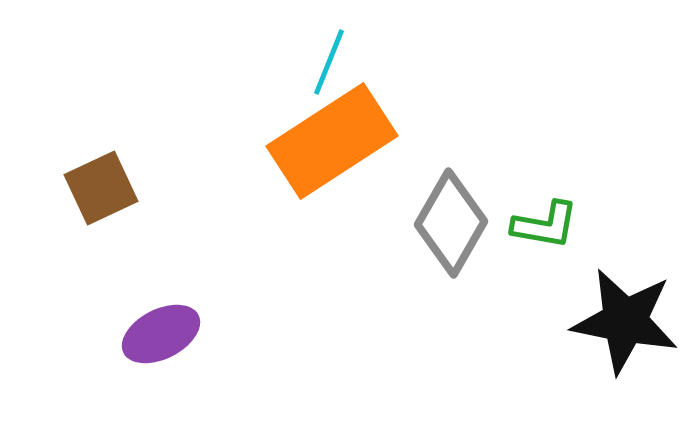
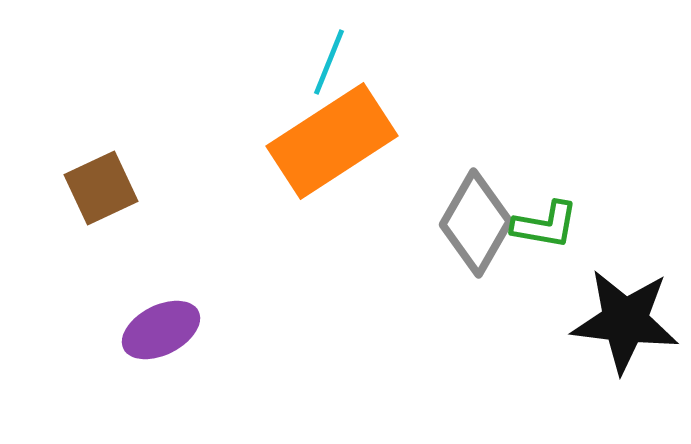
gray diamond: moved 25 px right
black star: rotated 4 degrees counterclockwise
purple ellipse: moved 4 px up
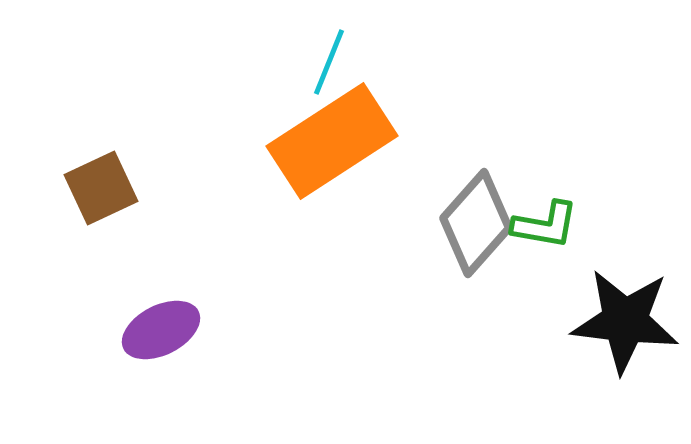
gray diamond: rotated 12 degrees clockwise
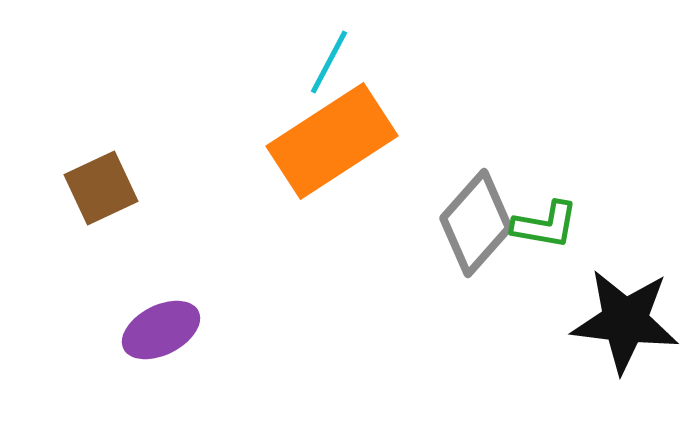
cyan line: rotated 6 degrees clockwise
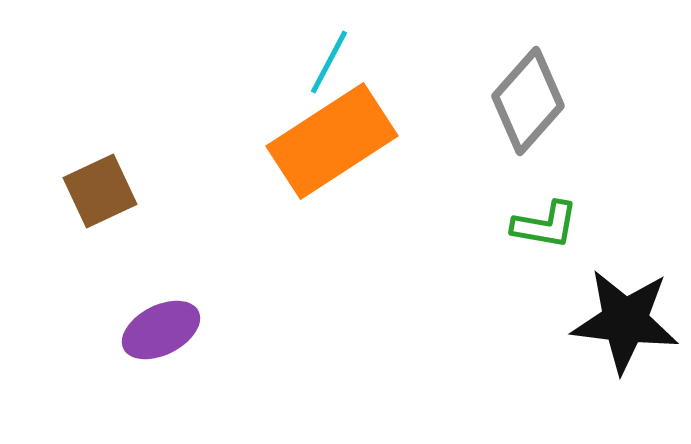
brown square: moved 1 px left, 3 px down
gray diamond: moved 52 px right, 122 px up
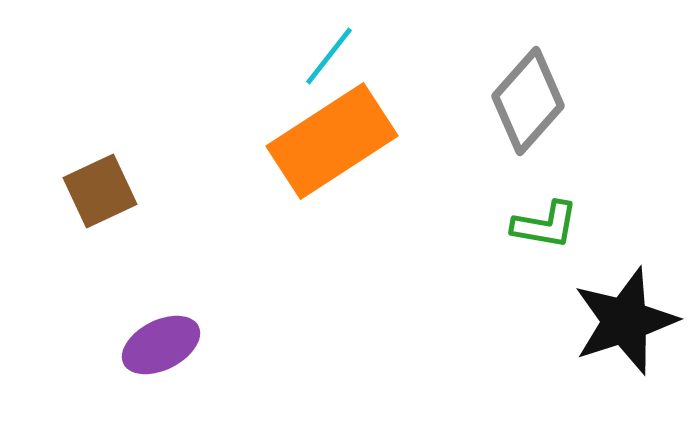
cyan line: moved 6 px up; rotated 10 degrees clockwise
black star: rotated 25 degrees counterclockwise
purple ellipse: moved 15 px down
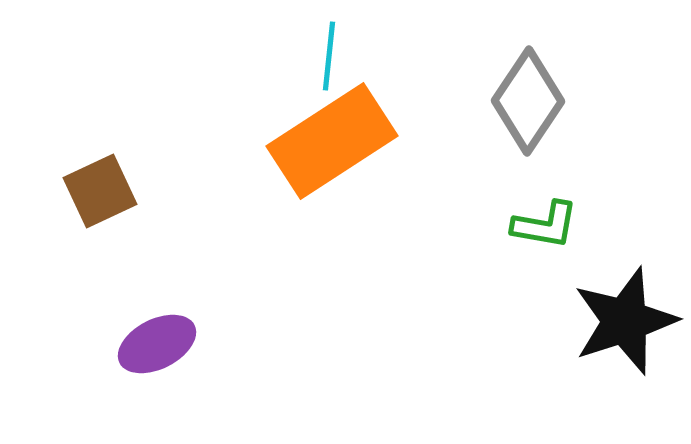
cyan line: rotated 32 degrees counterclockwise
gray diamond: rotated 8 degrees counterclockwise
purple ellipse: moved 4 px left, 1 px up
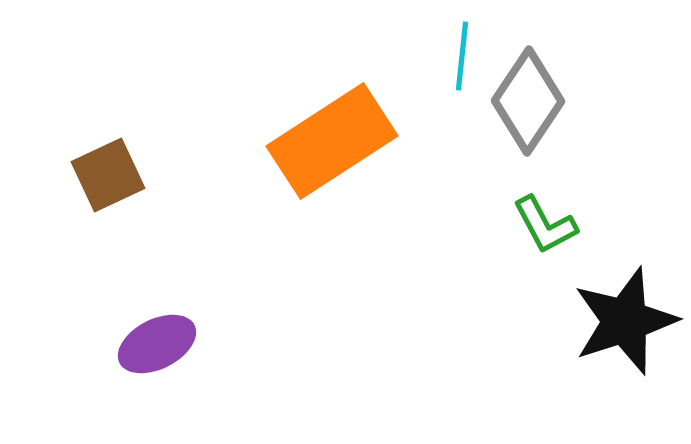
cyan line: moved 133 px right
brown square: moved 8 px right, 16 px up
green L-shape: rotated 52 degrees clockwise
